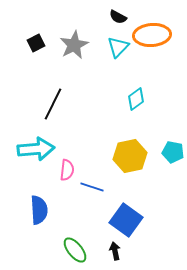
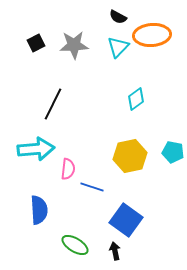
gray star: rotated 24 degrees clockwise
pink semicircle: moved 1 px right, 1 px up
green ellipse: moved 5 px up; rotated 20 degrees counterclockwise
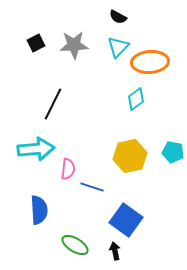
orange ellipse: moved 2 px left, 27 px down
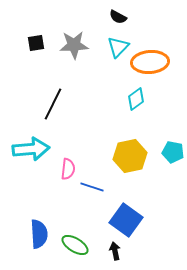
black square: rotated 18 degrees clockwise
cyan arrow: moved 5 px left
blue semicircle: moved 24 px down
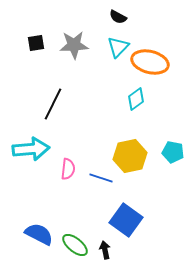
orange ellipse: rotated 18 degrees clockwise
blue line: moved 9 px right, 9 px up
blue semicircle: rotated 60 degrees counterclockwise
green ellipse: rotated 8 degrees clockwise
black arrow: moved 10 px left, 1 px up
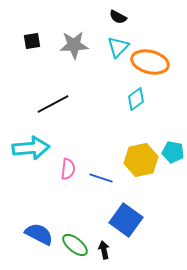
black square: moved 4 px left, 2 px up
black line: rotated 36 degrees clockwise
cyan arrow: moved 1 px up
yellow hexagon: moved 11 px right, 4 px down
black arrow: moved 1 px left
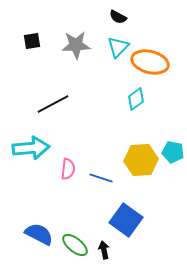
gray star: moved 2 px right
yellow hexagon: rotated 8 degrees clockwise
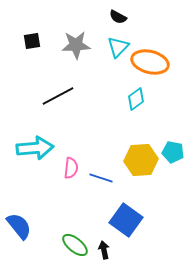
black line: moved 5 px right, 8 px up
cyan arrow: moved 4 px right
pink semicircle: moved 3 px right, 1 px up
blue semicircle: moved 20 px left, 8 px up; rotated 24 degrees clockwise
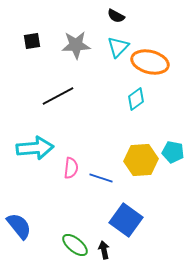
black semicircle: moved 2 px left, 1 px up
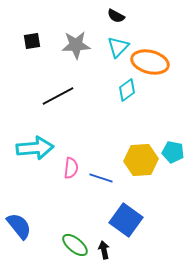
cyan diamond: moved 9 px left, 9 px up
